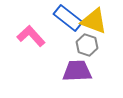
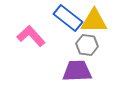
yellow triangle: rotated 20 degrees counterclockwise
gray hexagon: rotated 10 degrees counterclockwise
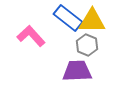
yellow triangle: moved 2 px left
gray hexagon: rotated 15 degrees clockwise
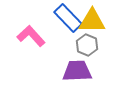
blue rectangle: rotated 8 degrees clockwise
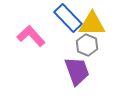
yellow triangle: moved 3 px down
purple trapezoid: rotated 72 degrees clockwise
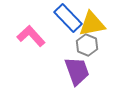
yellow triangle: rotated 12 degrees counterclockwise
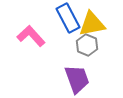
blue rectangle: rotated 16 degrees clockwise
purple trapezoid: moved 8 px down
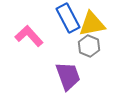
pink L-shape: moved 2 px left
gray hexagon: moved 2 px right, 1 px down
purple trapezoid: moved 9 px left, 3 px up
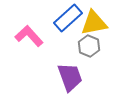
blue rectangle: rotated 76 degrees clockwise
yellow triangle: moved 2 px right, 1 px up
purple trapezoid: moved 2 px right, 1 px down
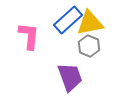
blue rectangle: moved 2 px down
yellow triangle: moved 4 px left
pink L-shape: rotated 48 degrees clockwise
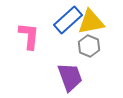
yellow triangle: moved 1 px right, 1 px up
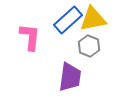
yellow triangle: moved 2 px right, 3 px up
pink L-shape: moved 1 px right, 1 px down
purple trapezoid: rotated 28 degrees clockwise
